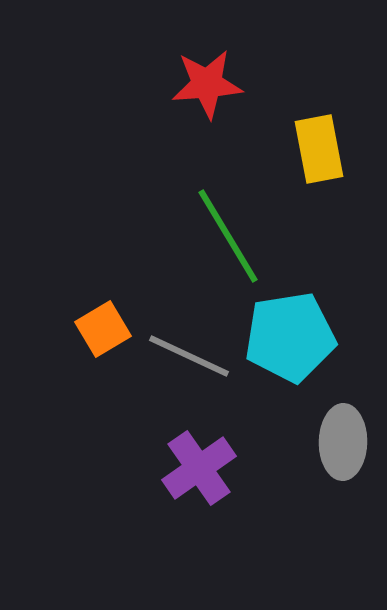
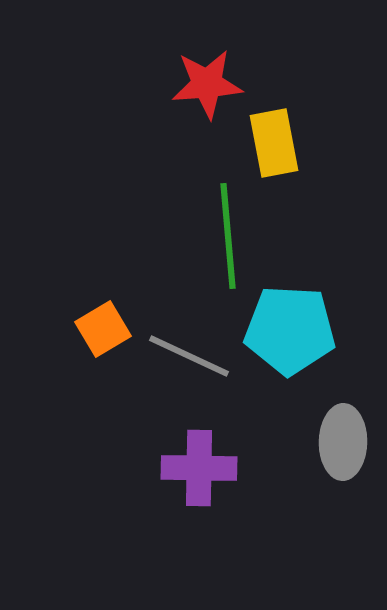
yellow rectangle: moved 45 px left, 6 px up
green line: rotated 26 degrees clockwise
cyan pentagon: moved 7 px up; rotated 12 degrees clockwise
purple cross: rotated 36 degrees clockwise
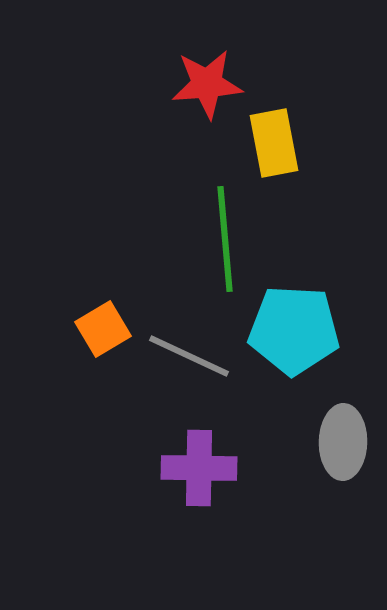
green line: moved 3 px left, 3 px down
cyan pentagon: moved 4 px right
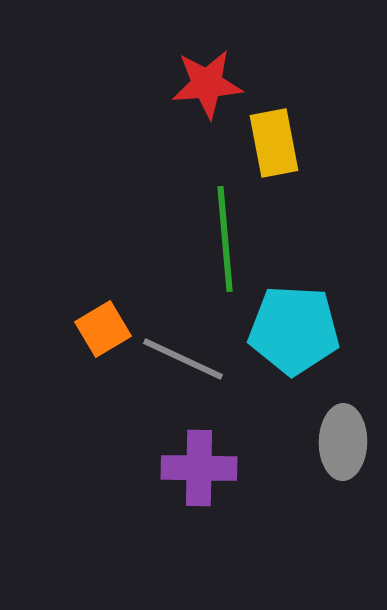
gray line: moved 6 px left, 3 px down
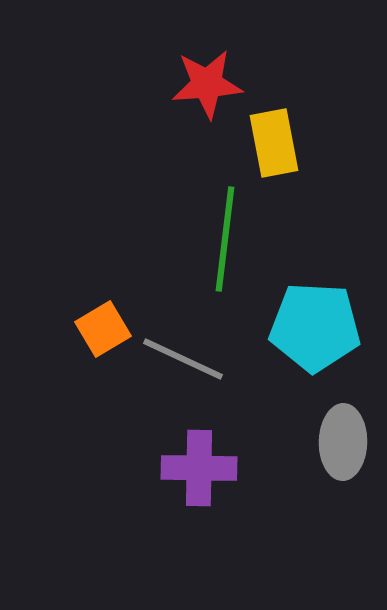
green line: rotated 12 degrees clockwise
cyan pentagon: moved 21 px right, 3 px up
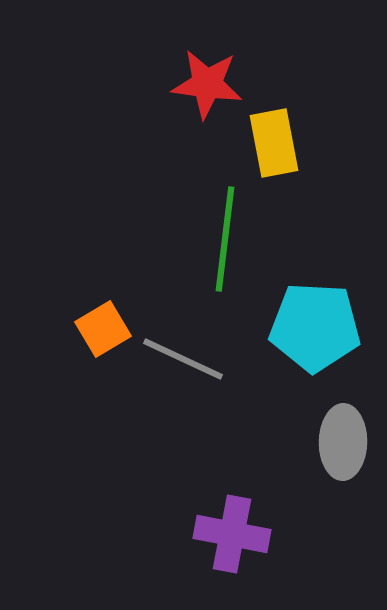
red star: rotated 12 degrees clockwise
purple cross: moved 33 px right, 66 px down; rotated 10 degrees clockwise
